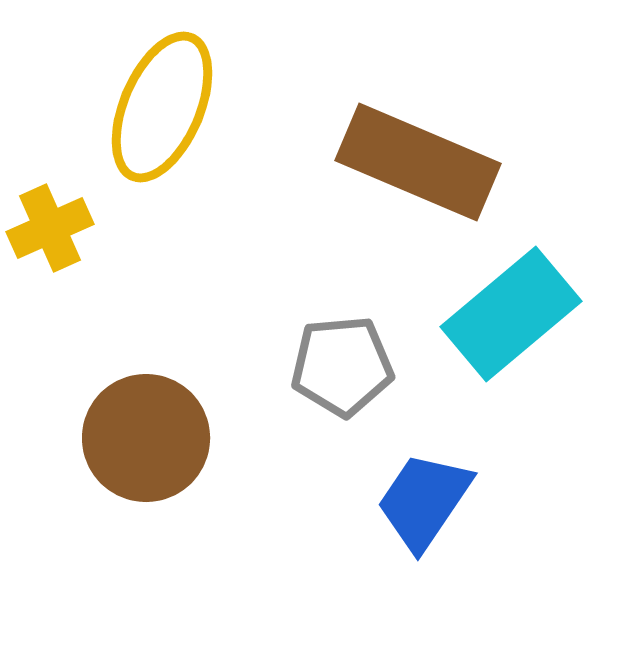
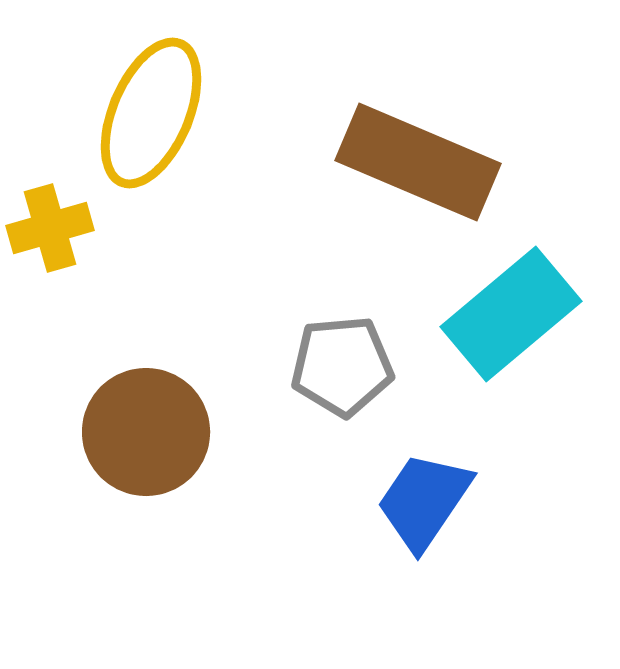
yellow ellipse: moved 11 px left, 6 px down
yellow cross: rotated 8 degrees clockwise
brown circle: moved 6 px up
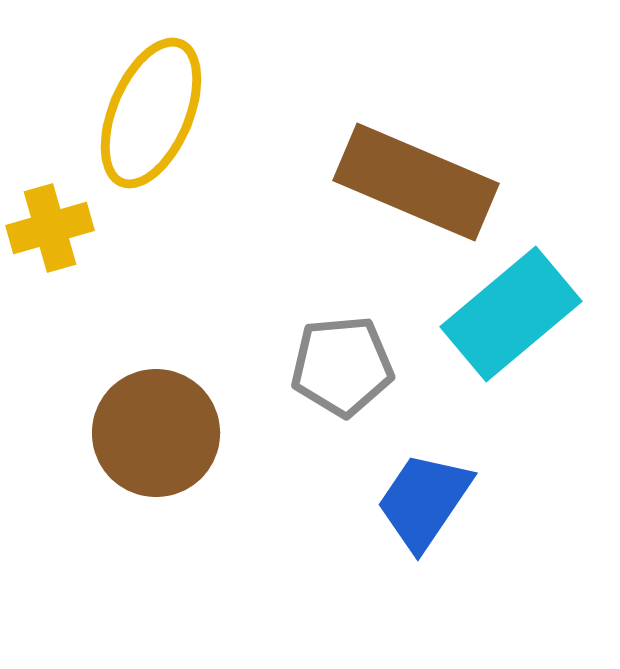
brown rectangle: moved 2 px left, 20 px down
brown circle: moved 10 px right, 1 px down
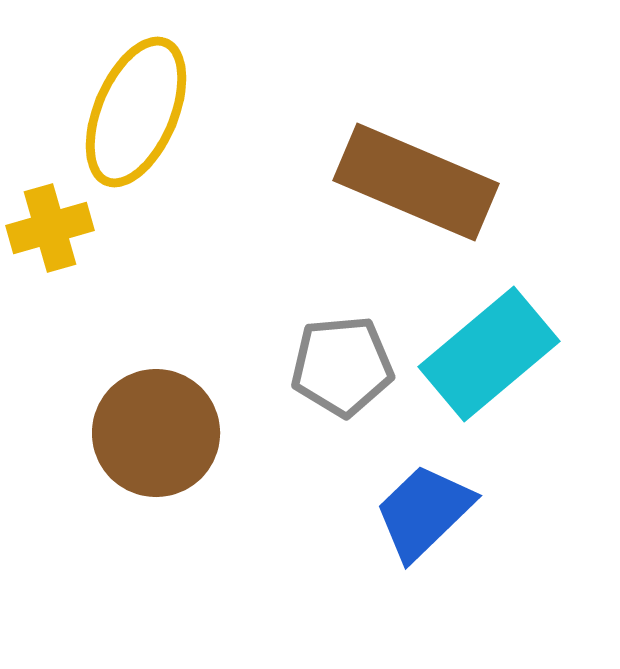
yellow ellipse: moved 15 px left, 1 px up
cyan rectangle: moved 22 px left, 40 px down
blue trapezoid: moved 11 px down; rotated 12 degrees clockwise
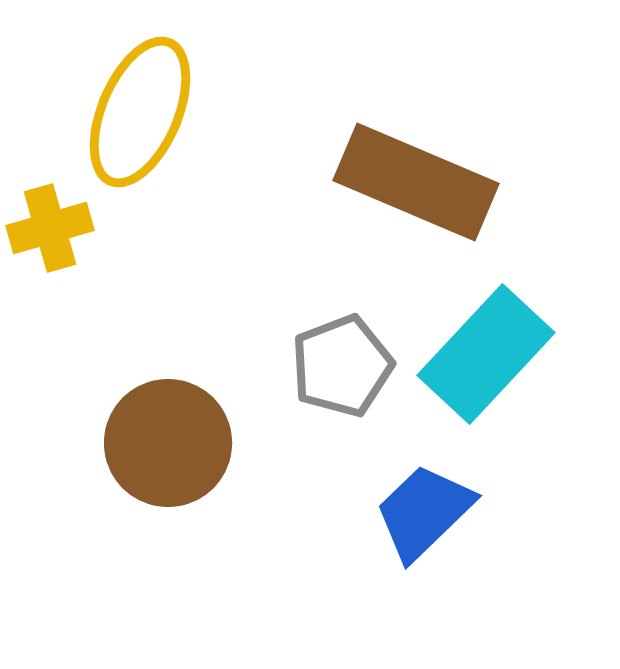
yellow ellipse: moved 4 px right
cyan rectangle: moved 3 px left; rotated 7 degrees counterclockwise
gray pentagon: rotated 16 degrees counterclockwise
brown circle: moved 12 px right, 10 px down
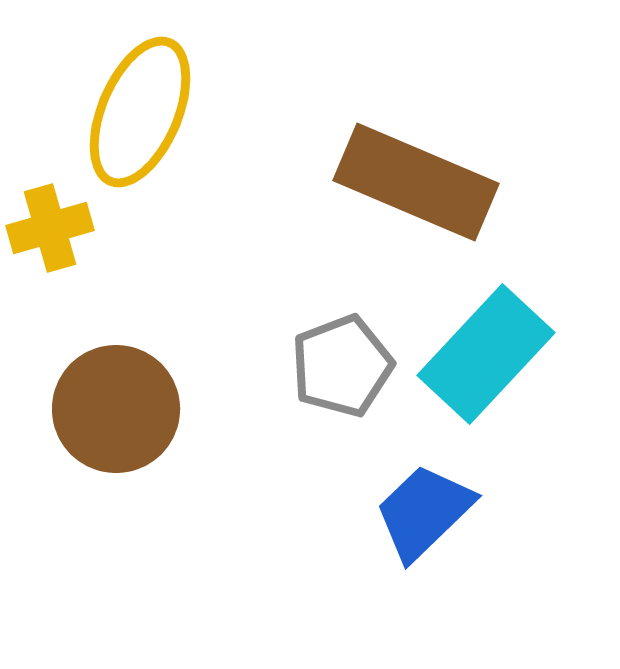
brown circle: moved 52 px left, 34 px up
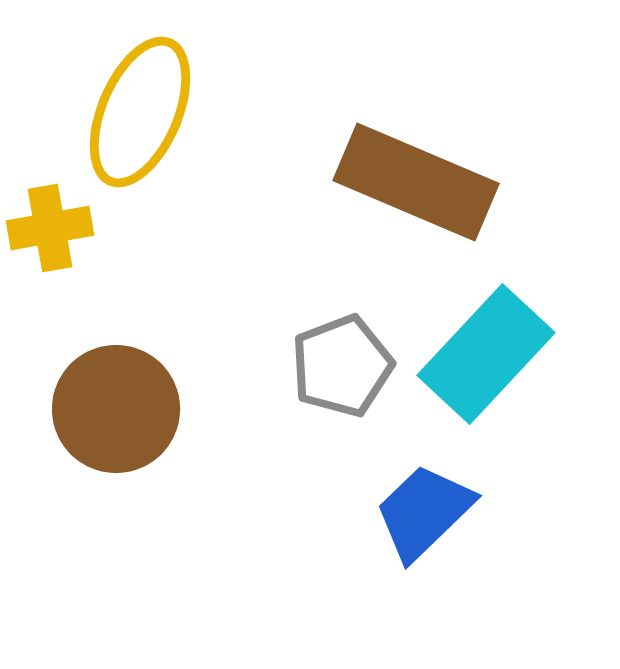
yellow cross: rotated 6 degrees clockwise
